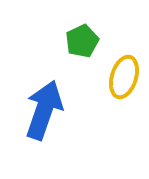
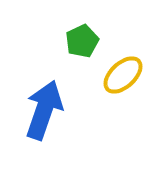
yellow ellipse: moved 1 px left, 2 px up; rotated 30 degrees clockwise
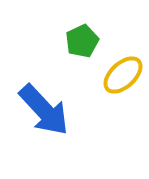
blue arrow: rotated 118 degrees clockwise
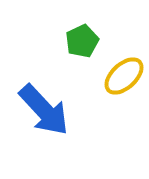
yellow ellipse: moved 1 px right, 1 px down
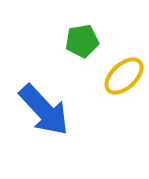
green pentagon: rotated 16 degrees clockwise
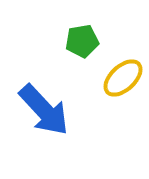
yellow ellipse: moved 1 px left, 2 px down
